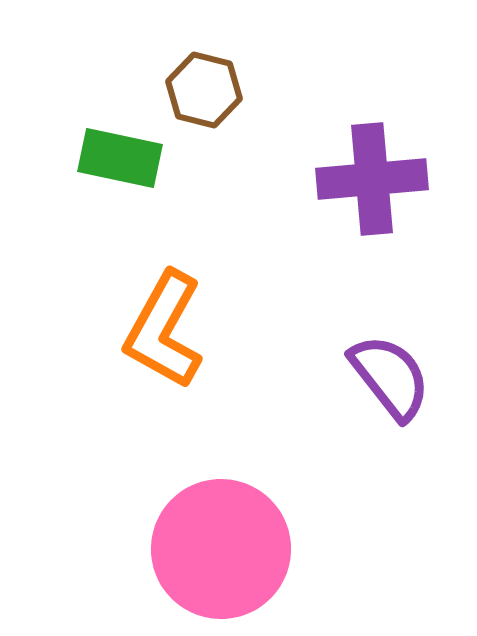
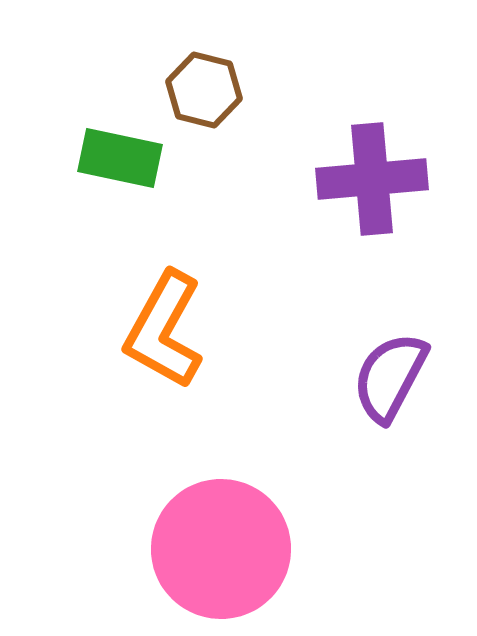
purple semicircle: rotated 114 degrees counterclockwise
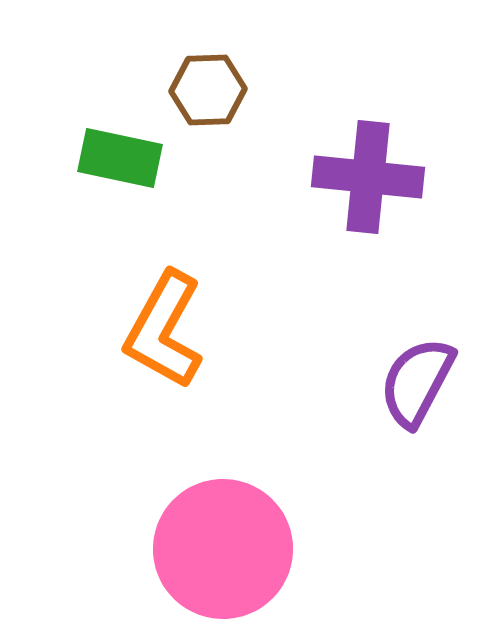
brown hexagon: moved 4 px right; rotated 16 degrees counterclockwise
purple cross: moved 4 px left, 2 px up; rotated 11 degrees clockwise
purple semicircle: moved 27 px right, 5 px down
pink circle: moved 2 px right
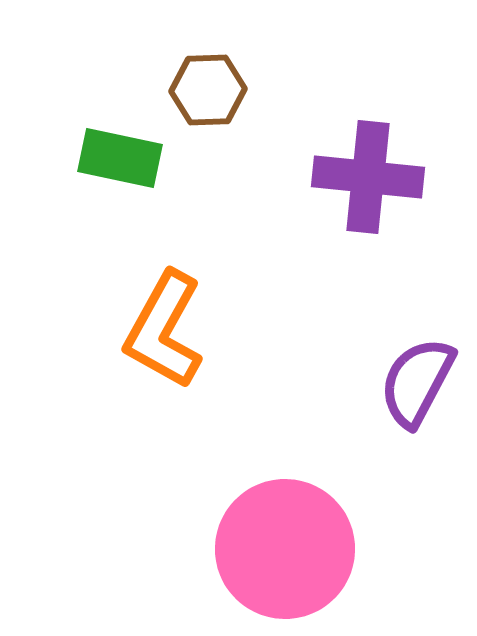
pink circle: moved 62 px right
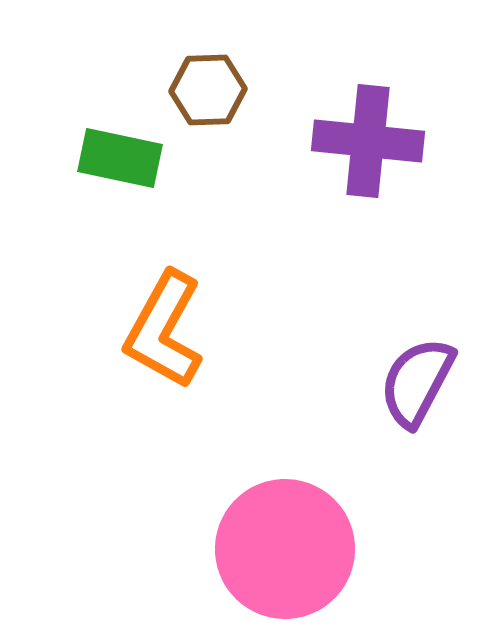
purple cross: moved 36 px up
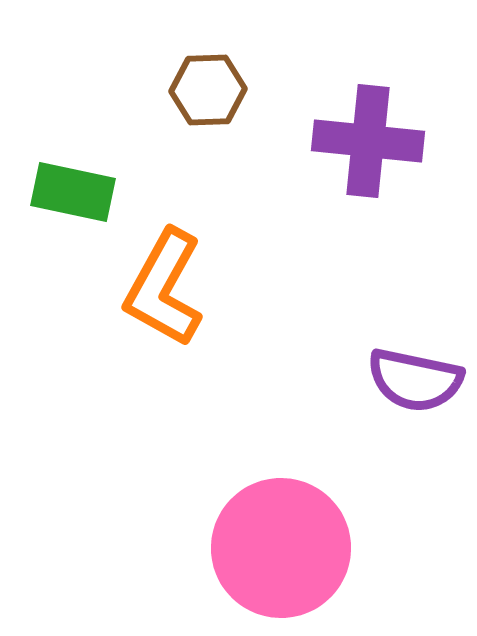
green rectangle: moved 47 px left, 34 px down
orange L-shape: moved 42 px up
purple semicircle: moved 2 px left, 2 px up; rotated 106 degrees counterclockwise
pink circle: moved 4 px left, 1 px up
